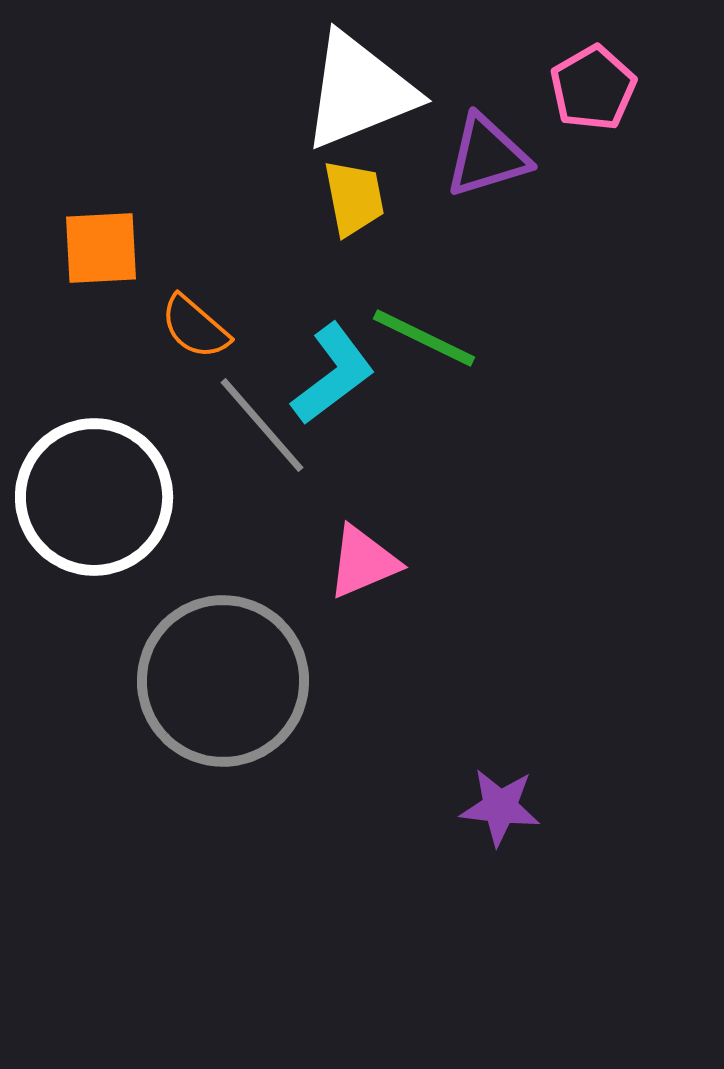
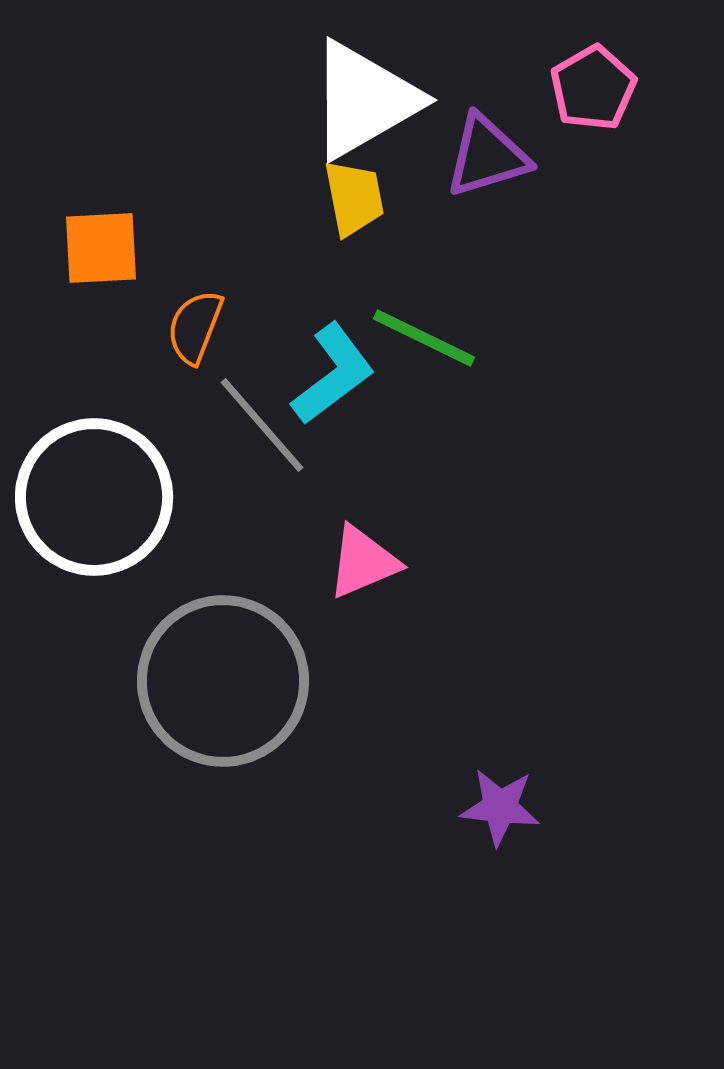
white triangle: moved 5 px right, 9 px down; rotated 8 degrees counterclockwise
orange semicircle: rotated 70 degrees clockwise
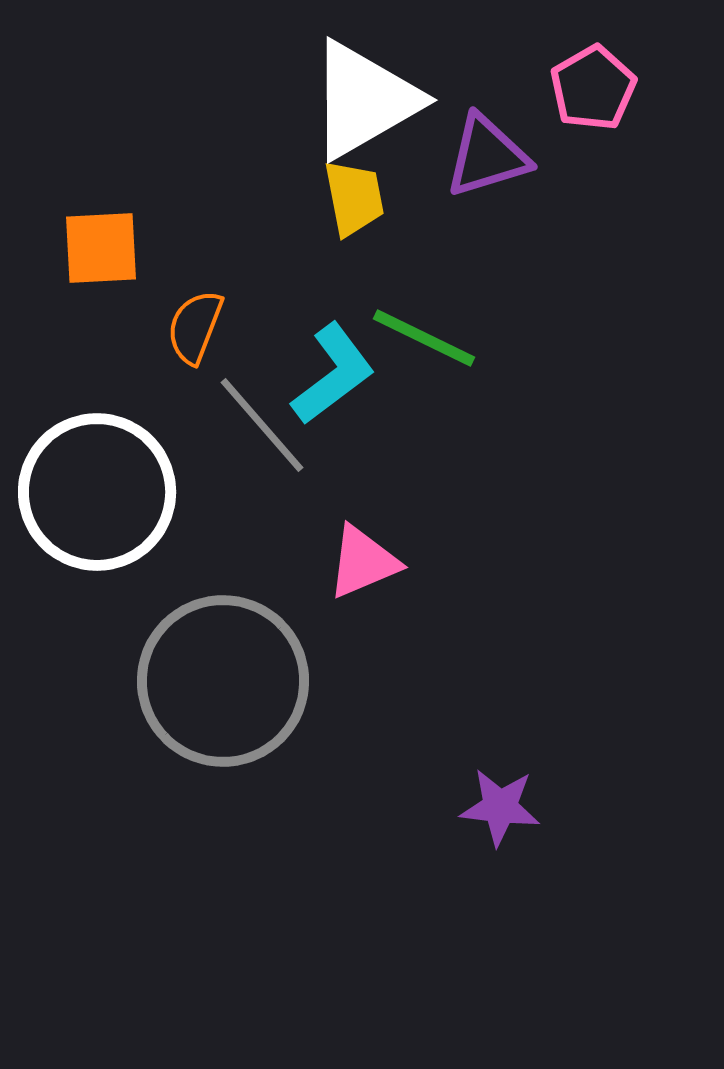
white circle: moved 3 px right, 5 px up
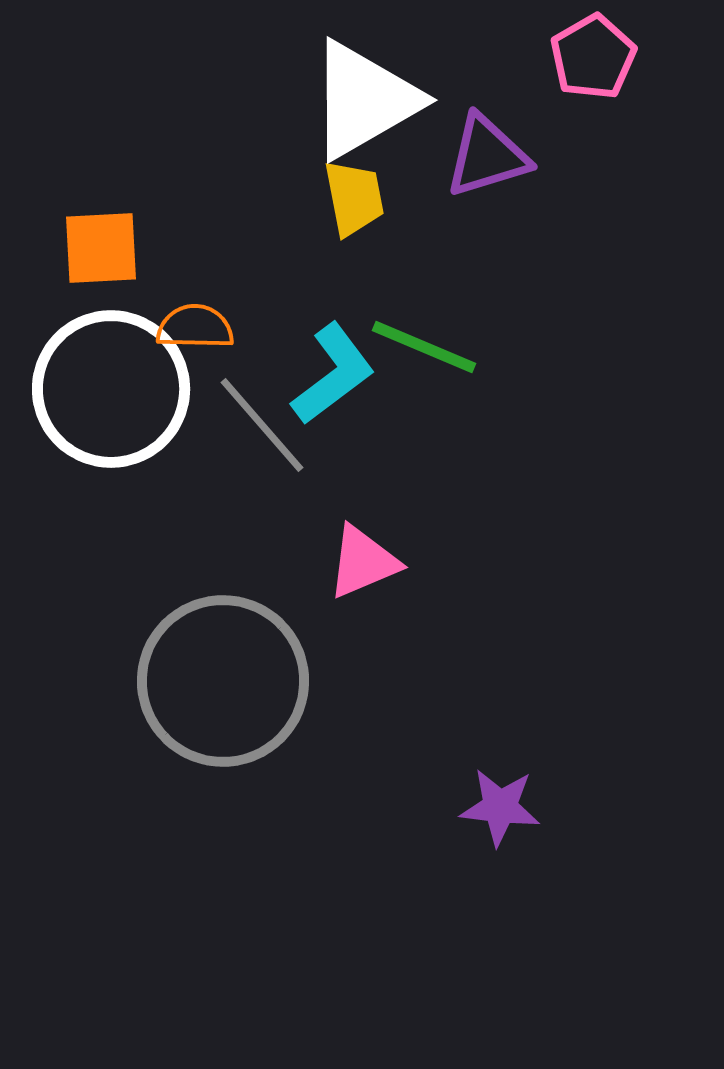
pink pentagon: moved 31 px up
orange semicircle: rotated 70 degrees clockwise
green line: moved 9 px down; rotated 3 degrees counterclockwise
white circle: moved 14 px right, 103 px up
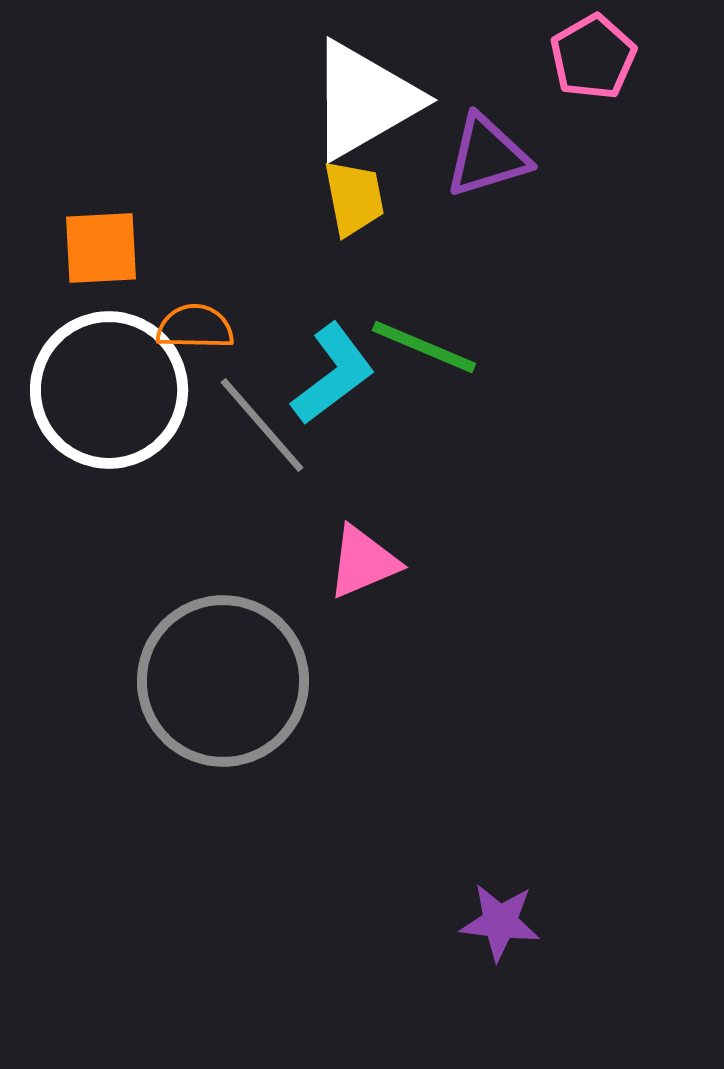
white circle: moved 2 px left, 1 px down
purple star: moved 115 px down
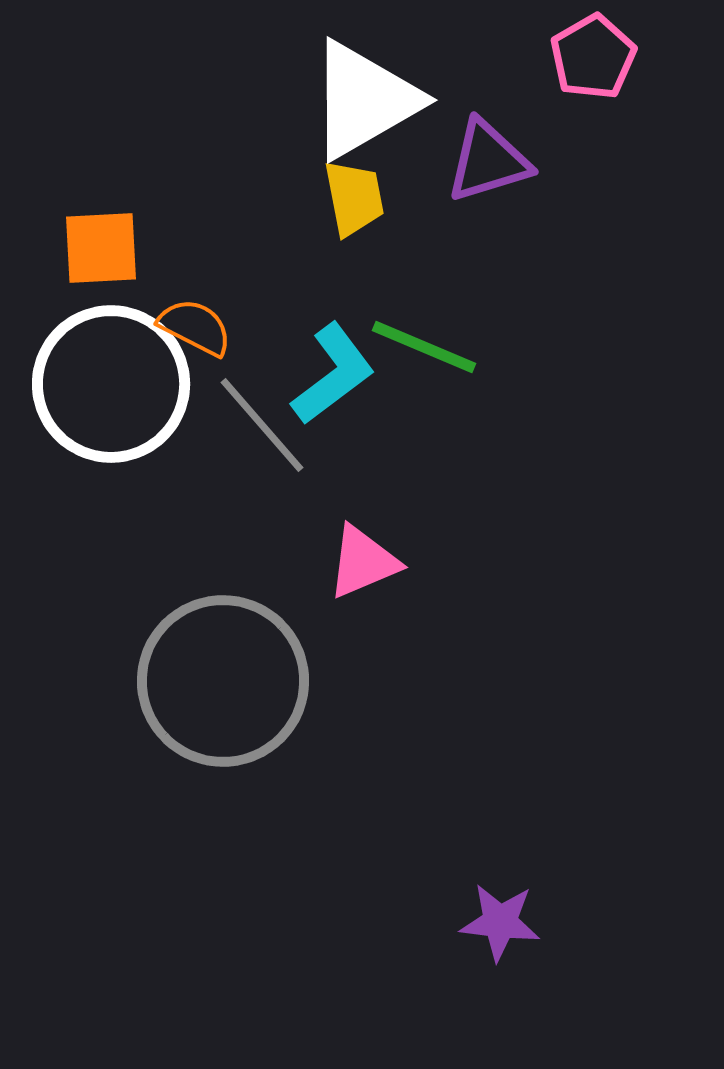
purple triangle: moved 1 px right, 5 px down
orange semicircle: rotated 26 degrees clockwise
white circle: moved 2 px right, 6 px up
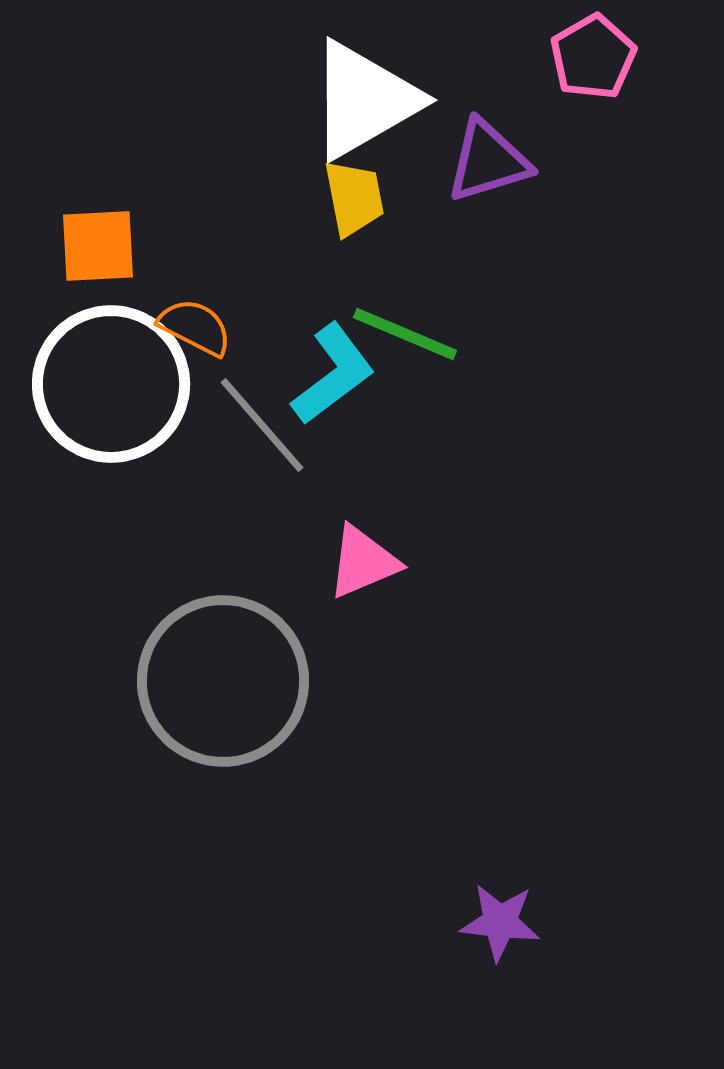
orange square: moved 3 px left, 2 px up
green line: moved 19 px left, 13 px up
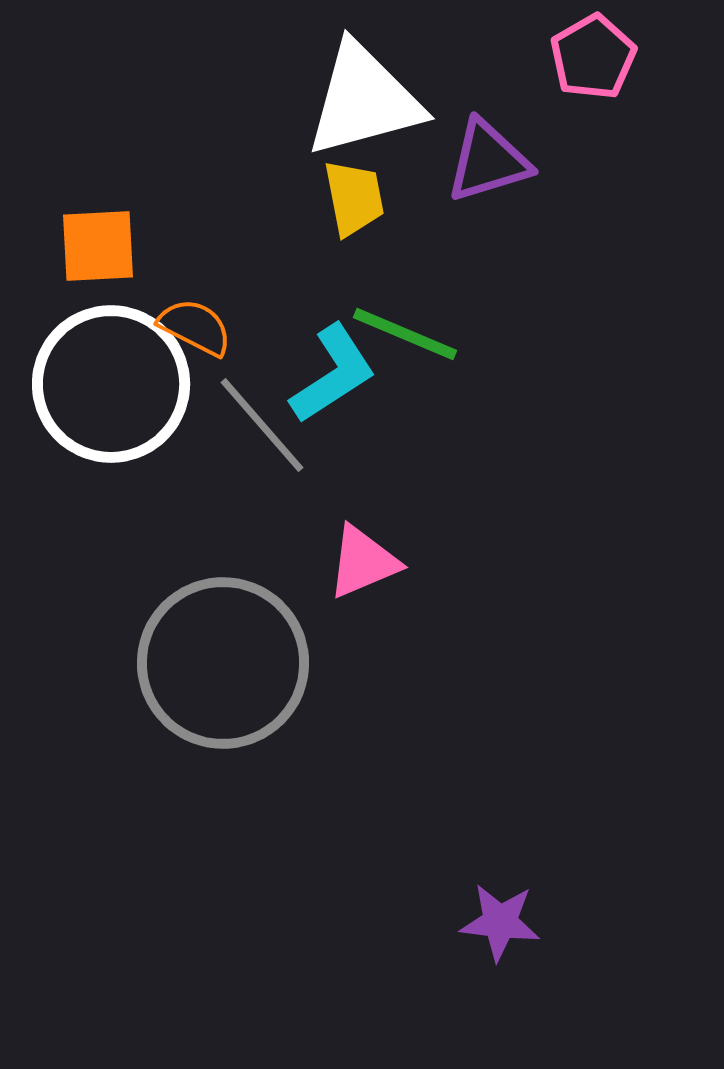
white triangle: rotated 15 degrees clockwise
cyan L-shape: rotated 4 degrees clockwise
gray circle: moved 18 px up
